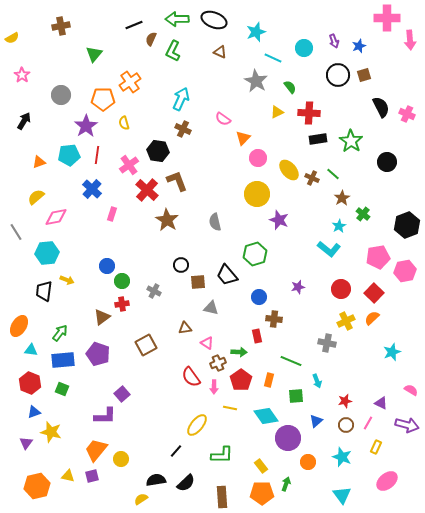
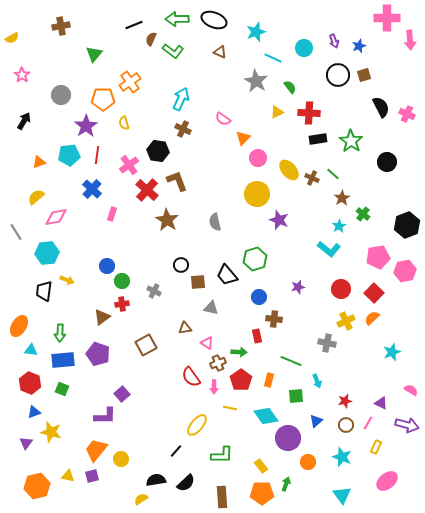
green L-shape at (173, 51): rotated 80 degrees counterclockwise
green hexagon at (255, 254): moved 5 px down
green arrow at (60, 333): rotated 144 degrees clockwise
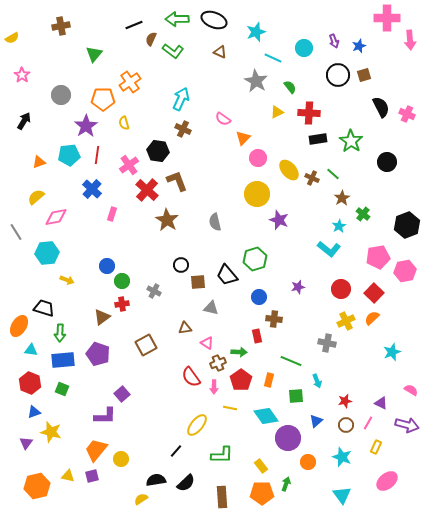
black trapezoid at (44, 291): moved 17 px down; rotated 100 degrees clockwise
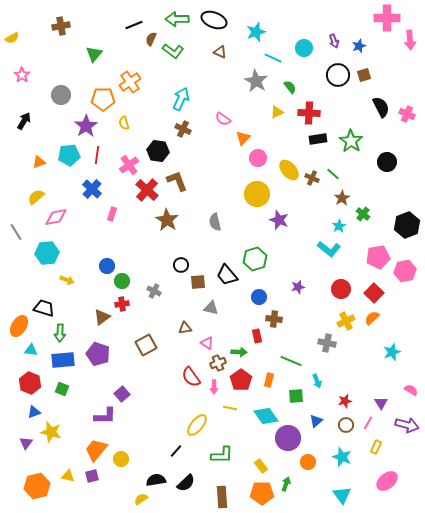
purple triangle at (381, 403): rotated 32 degrees clockwise
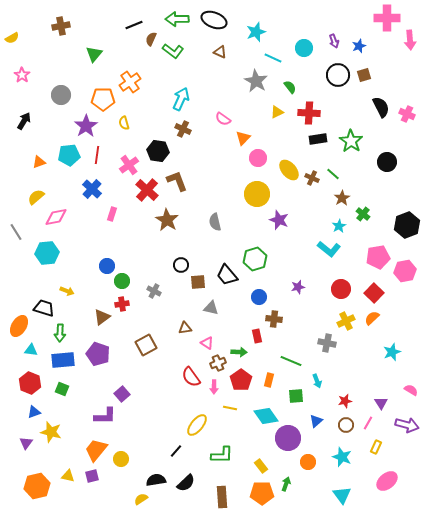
yellow arrow at (67, 280): moved 11 px down
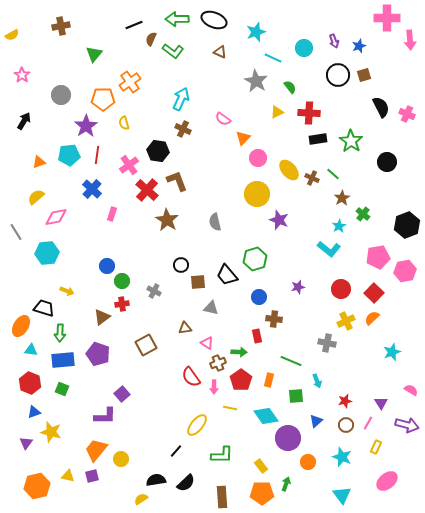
yellow semicircle at (12, 38): moved 3 px up
orange ellipse at (19, 326): moved 2 px right
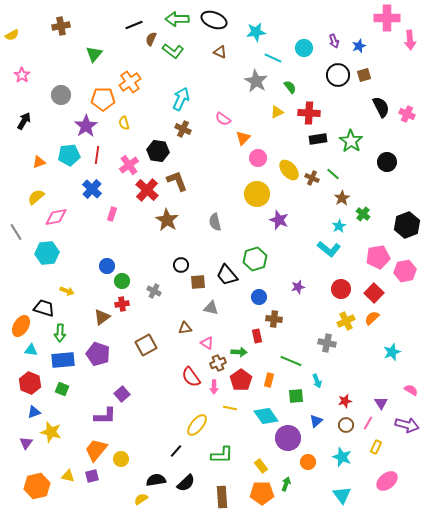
cyan star at (256, 32): rotated 12 degrees clockwise
